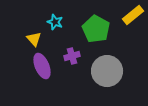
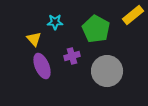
cyan star: rotated 21 degrees counterclockwise
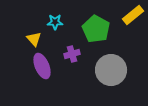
purple cross: moved 2 px up
gray circle: moved 4 px right, 1 px up
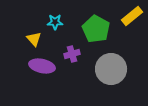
yellow rectangle: moved 1 px left, 1 px down
purple ellipse: rotated 55 degrees counterclockwise
gray circle: moved 1 px up
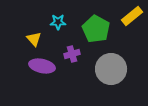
cyan star: moved 3 px right
